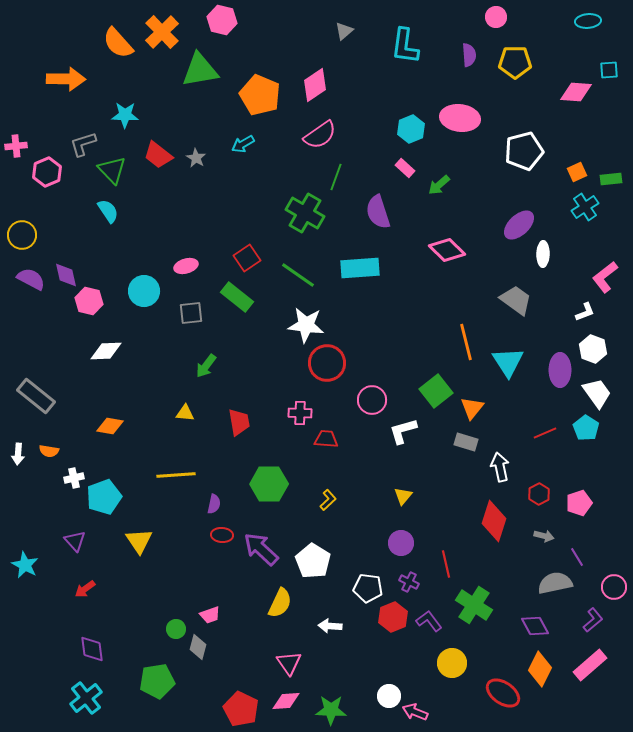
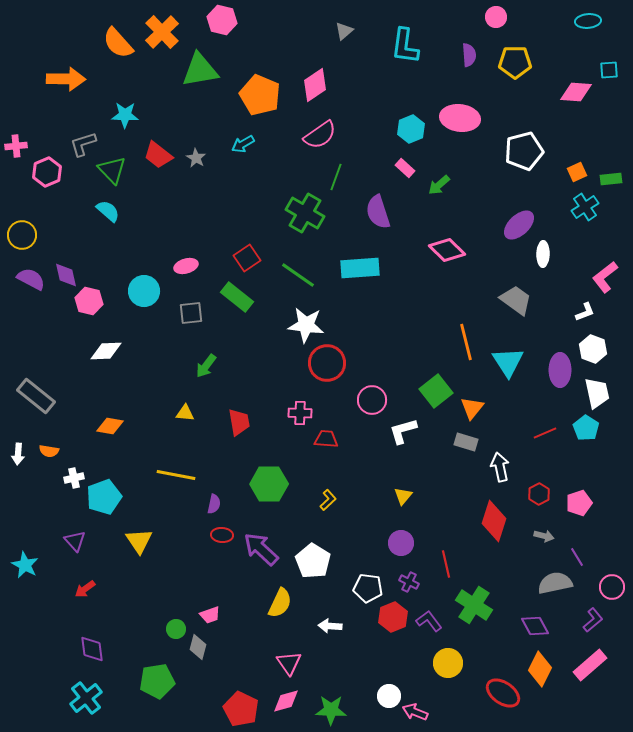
cyan semicircle at (108, 211): rotated 15 degrees counterclockwise
white trapezoid at (597, 393): rotated 24 degrees clockwise
yellow line at (176, 475): rotated 15 degrees clockwise
pink circle at (614, 587): moved 2 px left
yellow circle at (452, 663): moved 4 px left
pink diamond at (286, 701): rotated 12 degrees counterclockwise
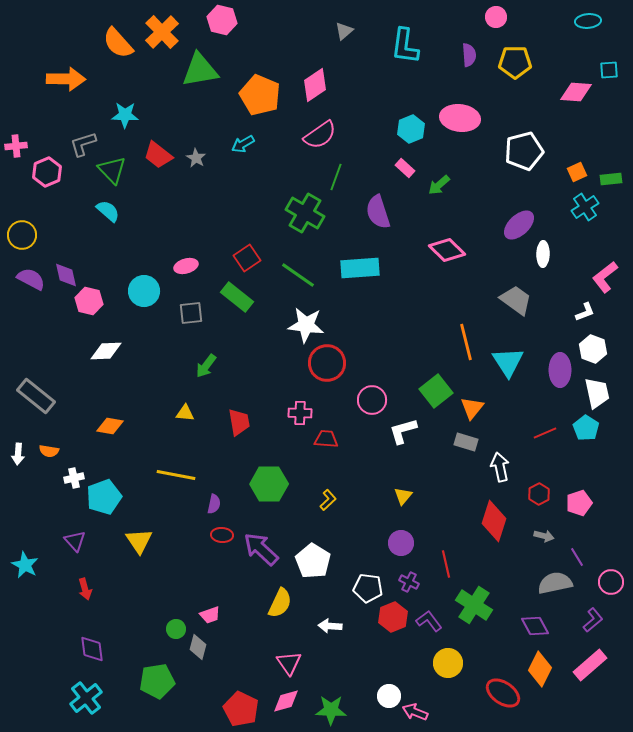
pink circle at (612, 587): moved 1 px left, 5 px up
red arrow at (85, 589): rotated 70 degrees counterclockwise
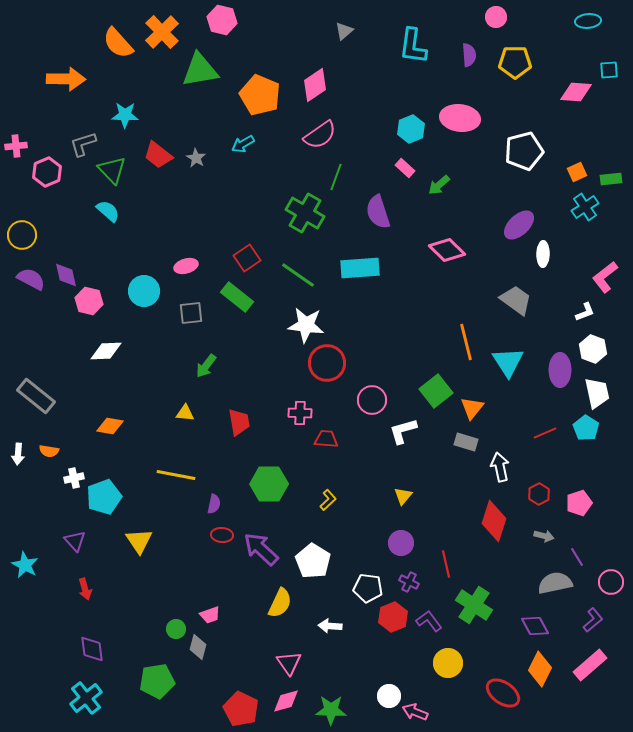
cyan L-shape at (405, 46): moved 8 px right
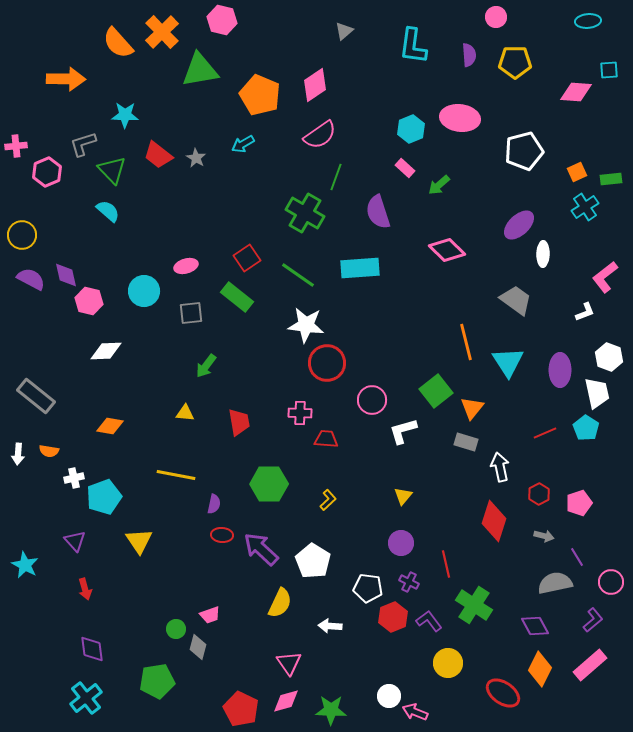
white hexagon at (593, 349): moved 16 px right, 8 px down
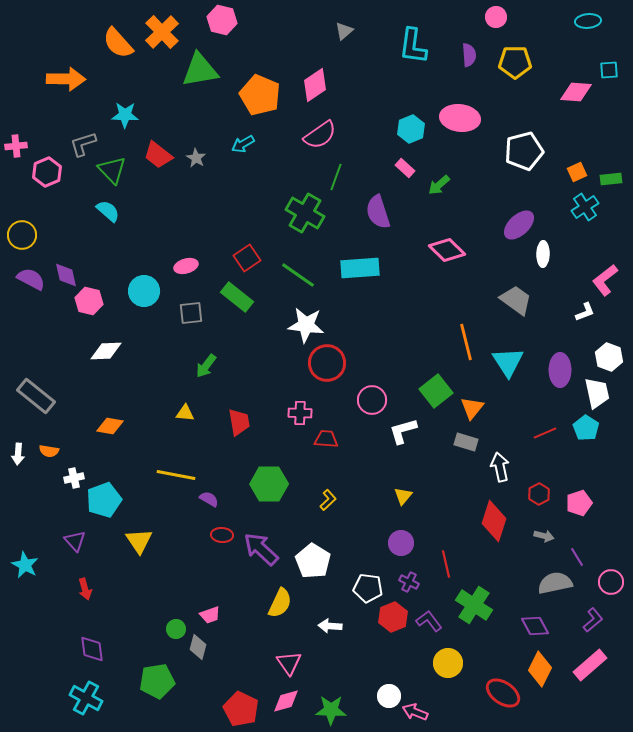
pink L-shape at (605, 277): moved 3 px down
cyan pentagon at (104, 497): moved 3 px down
purple semicircle at (214, 504): moved 5 px left, 5 px up; rotated 72 degrees counterclockwise
cyan cross at (86, 698): rotated 24 degrees counterclockwise
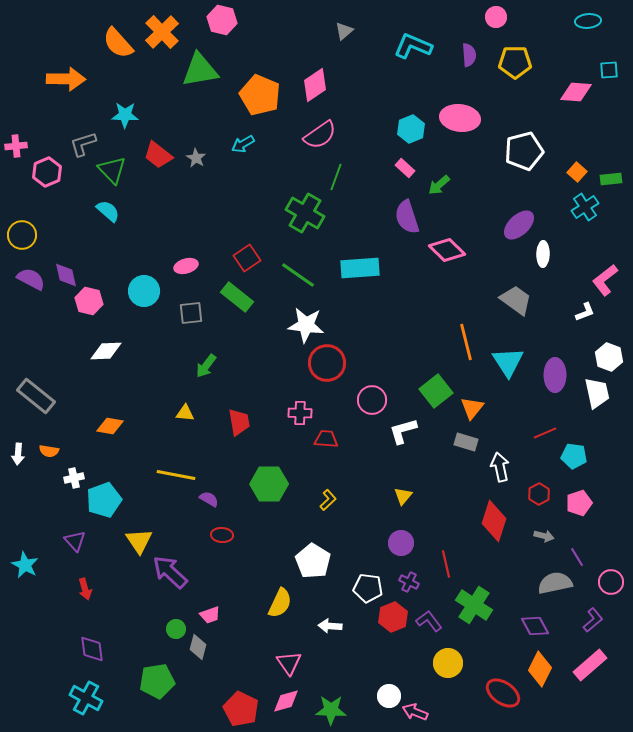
cyan L-shape at (413, 46): rotated 105 degrees clockwise
orange square at (577, 172): rotated 24 degrees counterclockwise
purple semicircle at (378, 212): moved 29 px right, 5 px down
purple ellipse at (560, 370): moved 5 px left, 5 px down
cyan pentagon at (586, 428): moved 12 px left, 28 px down; rotated 25 degrees counterclockwise
purple arrow at (261, 549): moved 91 px left, 23 px down
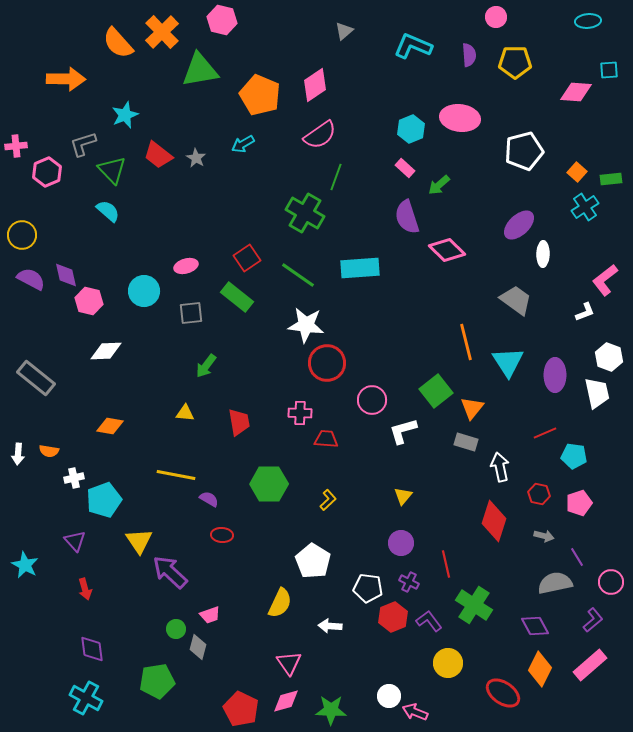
cyan star at (125, 115): rotated 24 degrees counterclockwise
gray rectangle at (36, 396): moved 18 px up
red hexagon at (539, 494): rotated 20 degrees counterclockwise
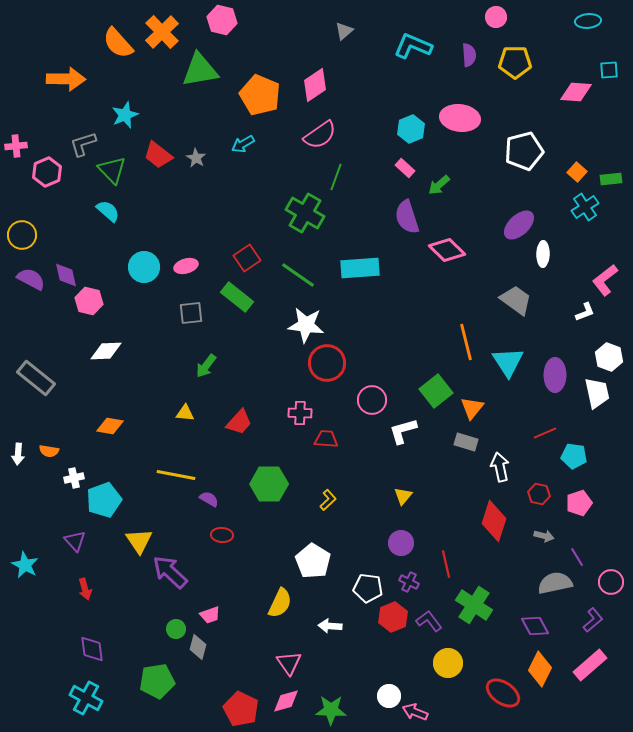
cyan circle at (144, 291): moved 24 px up
red trapezoid at (239, 422): rotated 52 degrees clockwise
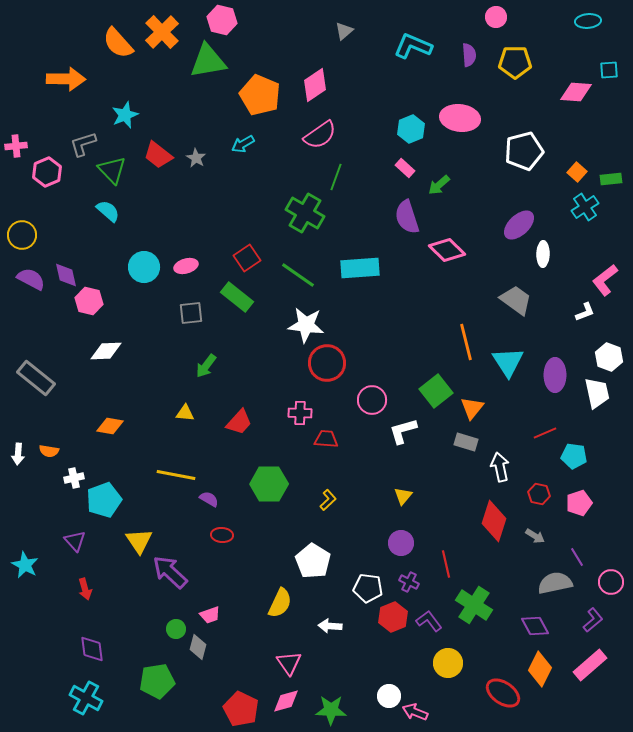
green triangle at (200, 70): moved 8 px right, 9 px up
gray arrow at (544, 536): moved 9 px left; rotated 18 degrees clockwise
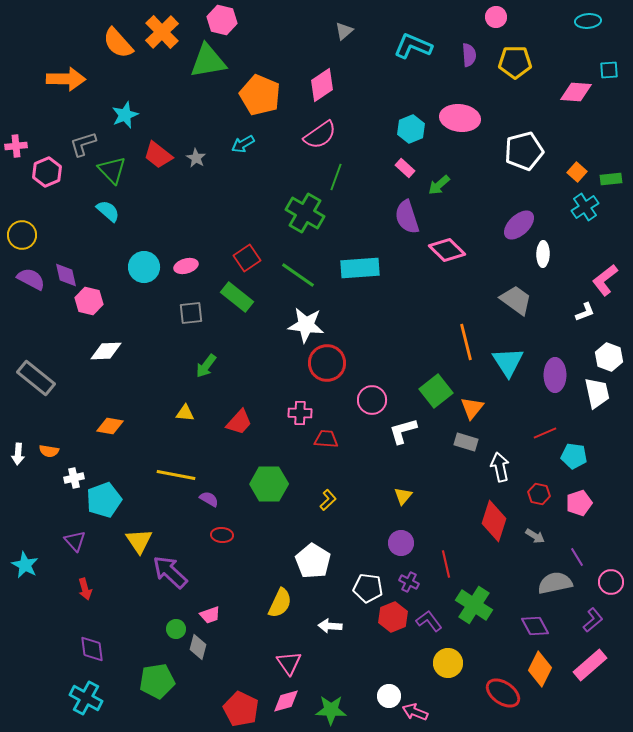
pink diamond at (315, 85): moved 7 px right
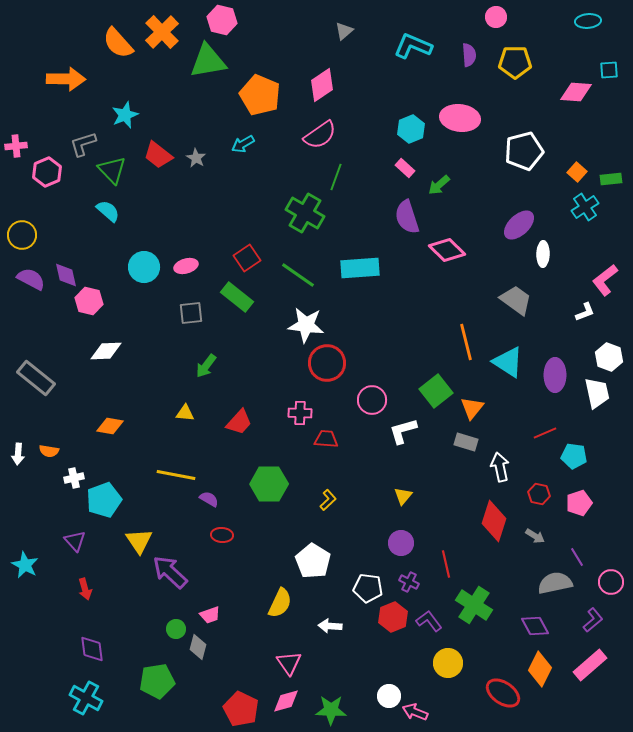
cyan triangle at (508, 362): rotated 24 degrees counterclockwise
